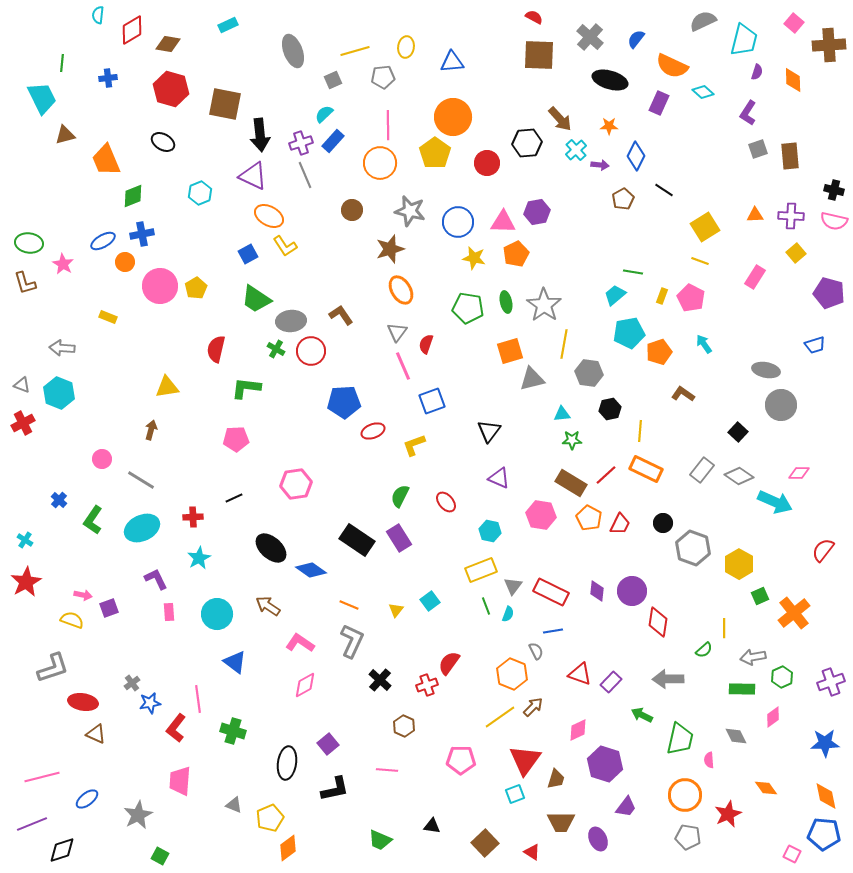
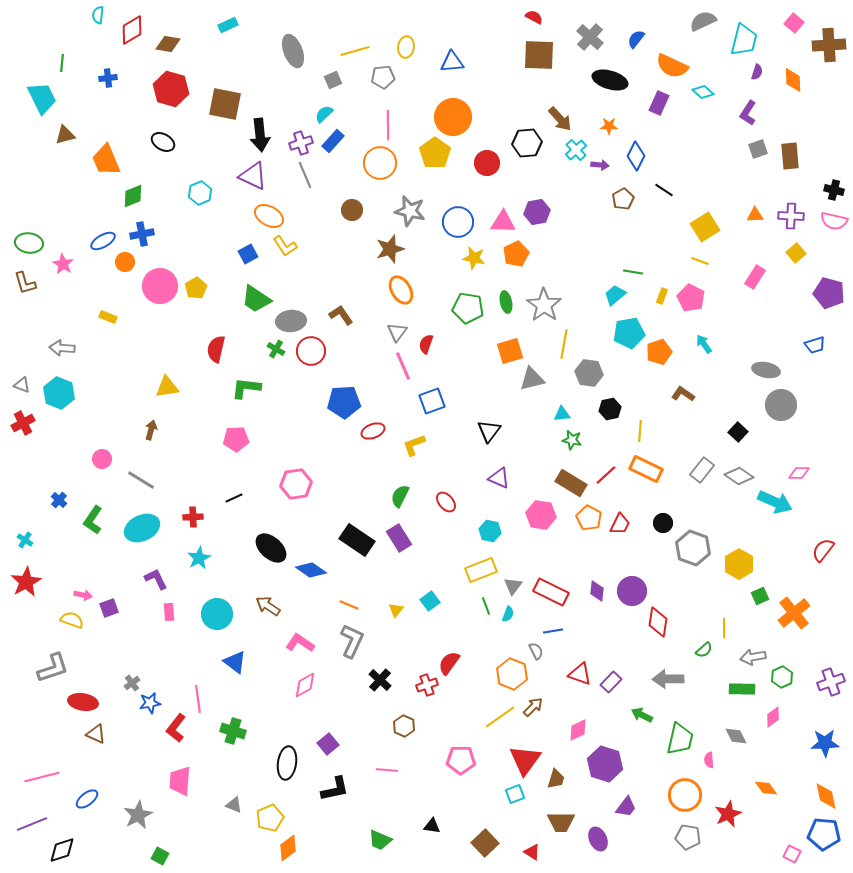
green star at (572, 440): rotated 12 degrees clockwise
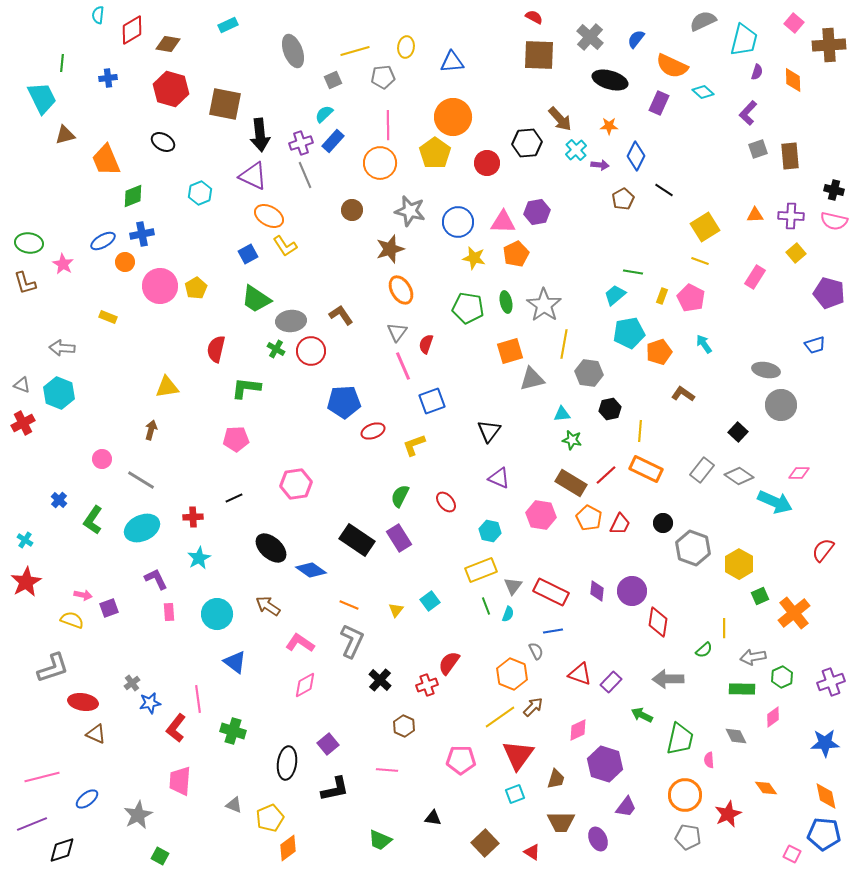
purple L-shape at (748, 113): rotated 10 degrees clockwise
red triangle at (525, 760): moved 7 px left, 5 px up
black triangle at (432, 826): moved 1 px right, 8 px up
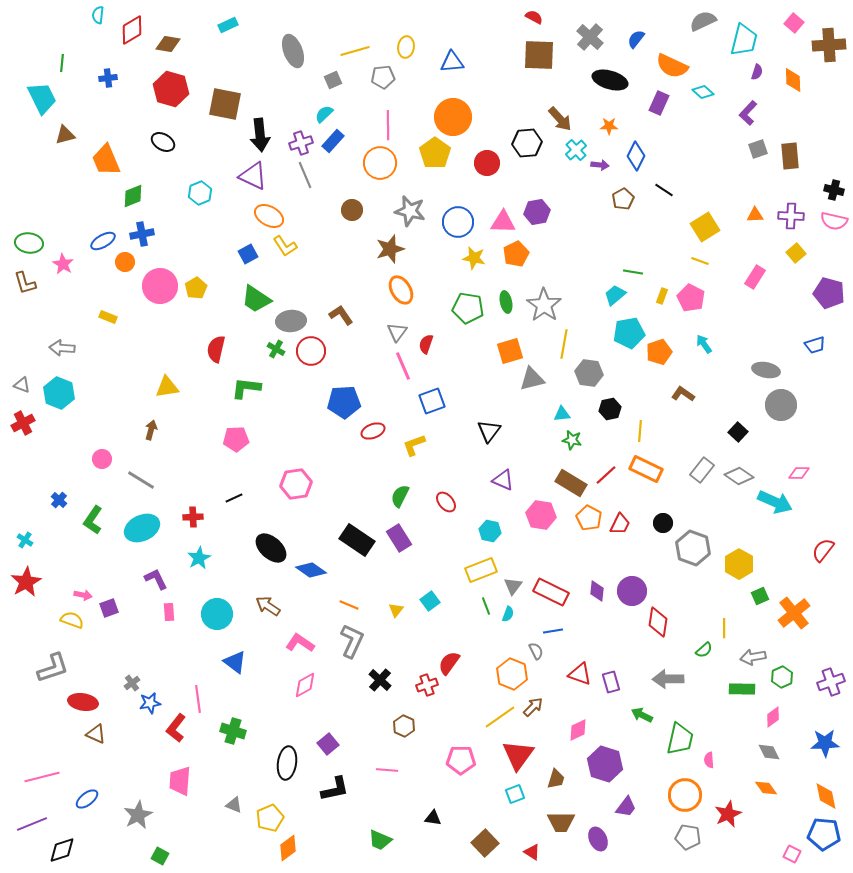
purple triangle at (499, 478): moved 4 px right, 2 px down
purple rectangle at (611, 682): rotated 60 degrees counterclockwise
gray diamond at (736, 736): moved 33 px right, 16 px down
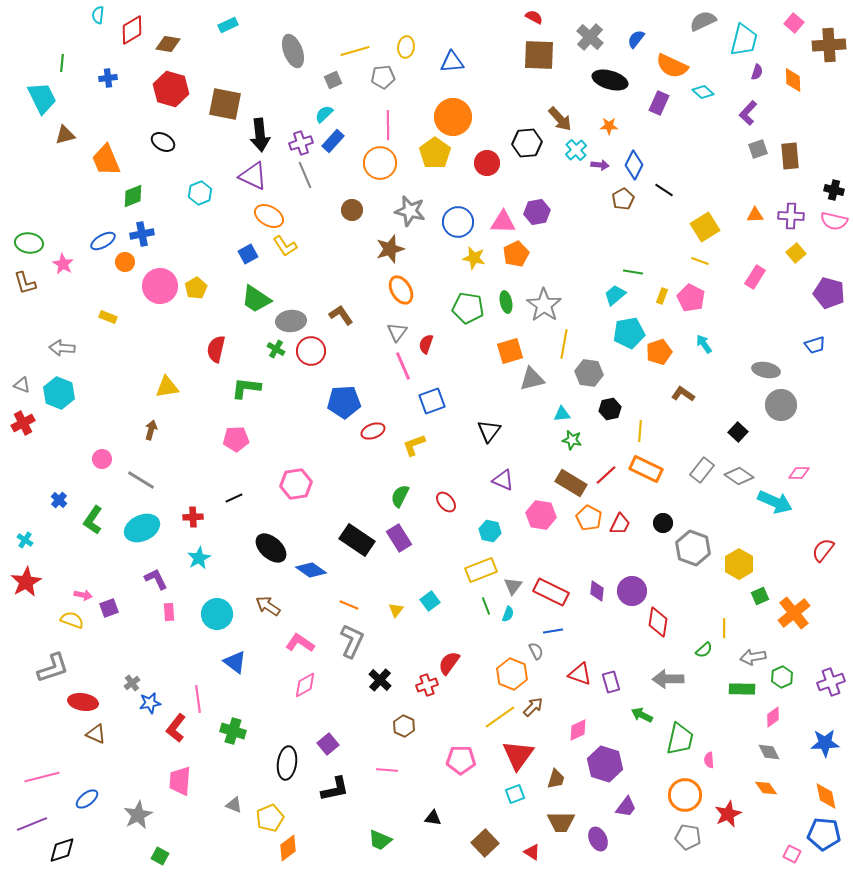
blue diamond at (636, 156): moved 2 px left, 9 px down
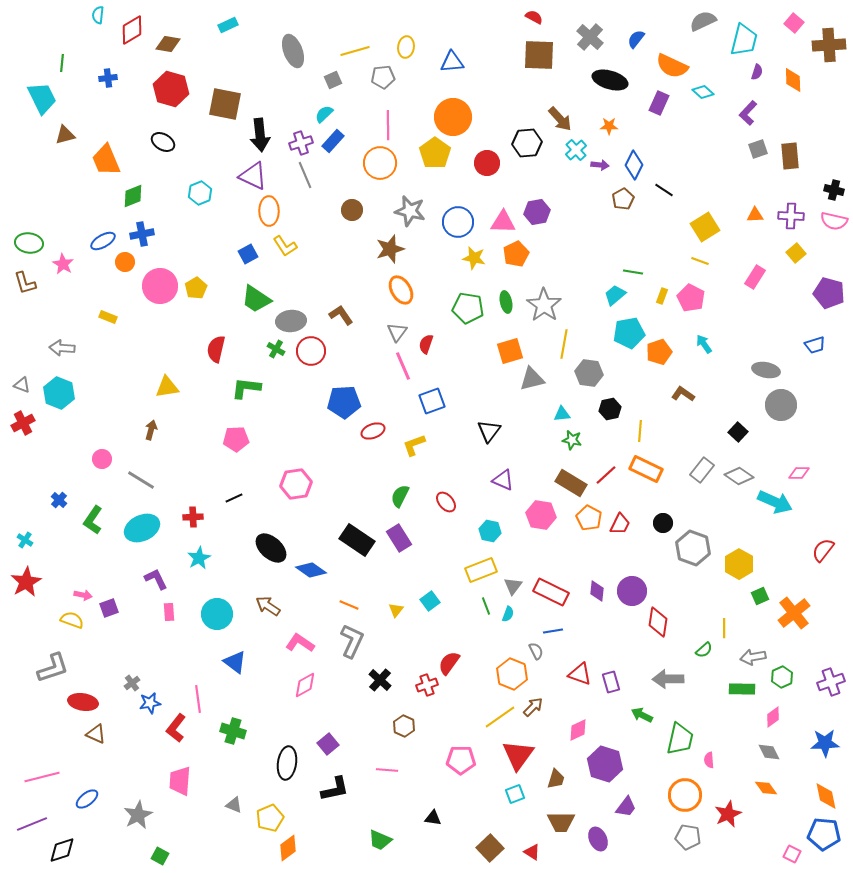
orange ellipse at (269, 216): moved 5 px up; rotated 60 degrees clockwise
brown square at (485, 843): moved 5 px right, 5 px down
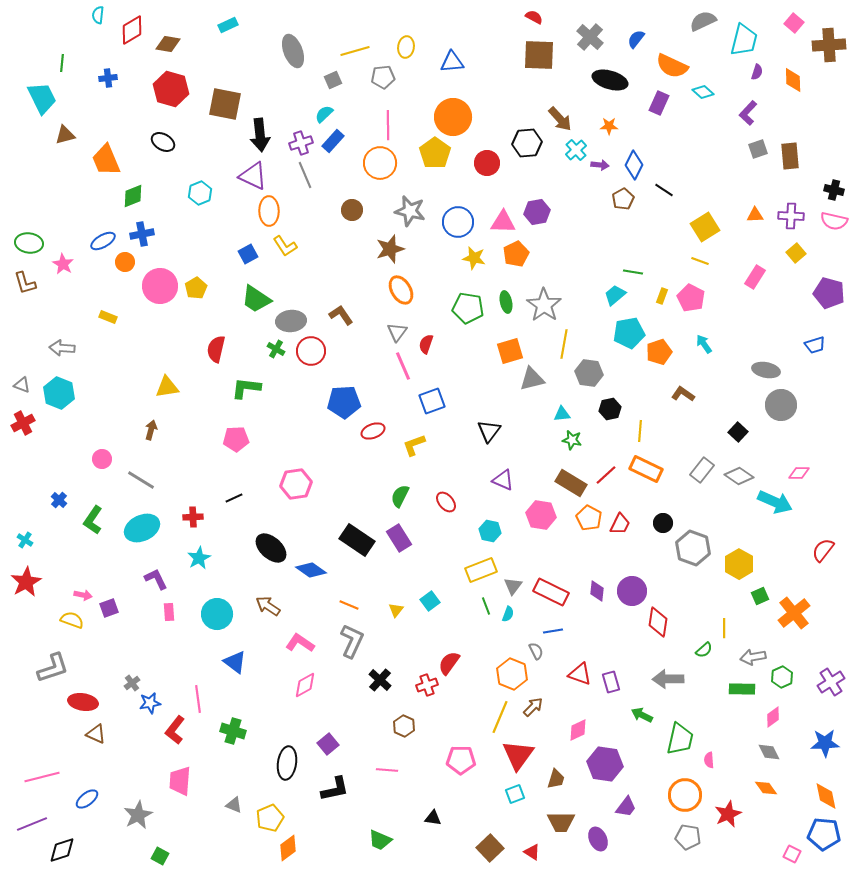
purple cross at (831, 682): rotated 12 degrees counterclockwise
yellow line at (500, 717): rotated 32 degrees counterclockwise
red L-shape at (176, 728): moved 1 px left, 2 px down
purple hexagon at (605, 764): rotated 8 degrees counterclockwise
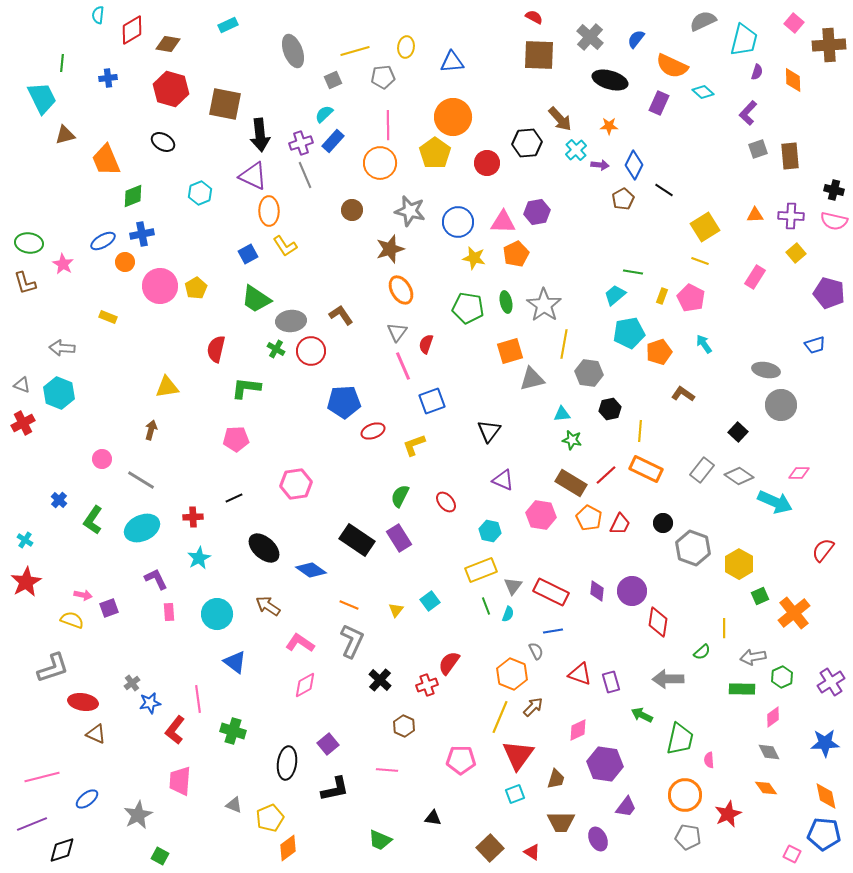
black ellipse at (271, 548): moved 7 px left
green semicircle at (704, 650): moved 2 px left, 2 px down
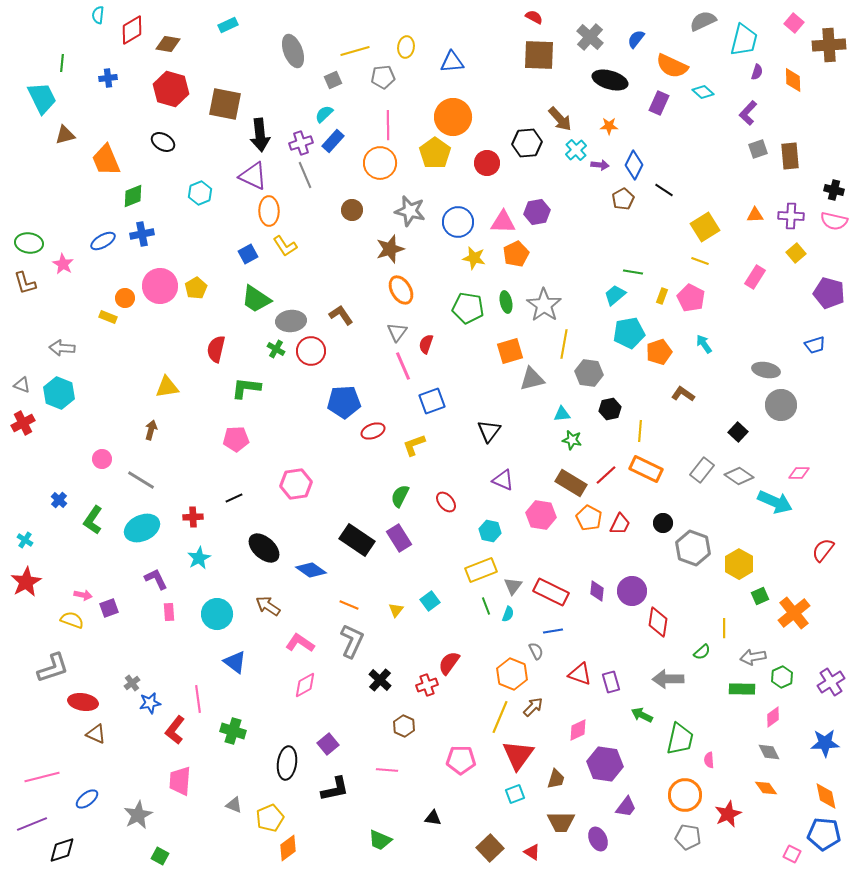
orange circle at (125, 262): moved 36 px down
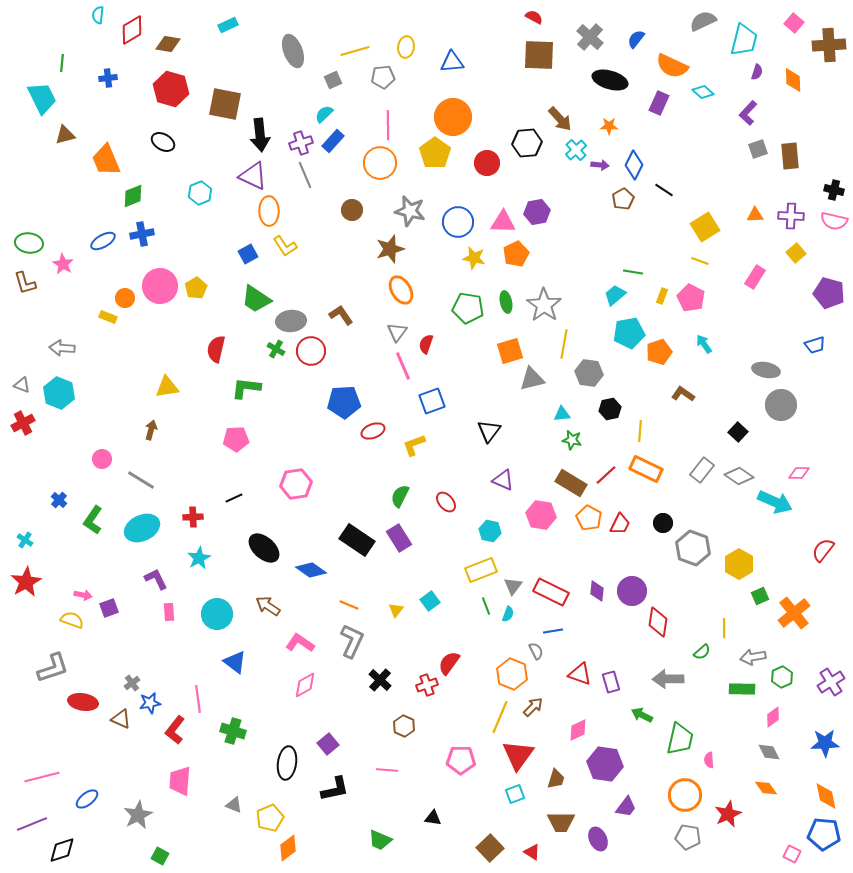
brown triangle at (96, 734): moved 25 px right, 15 px up
